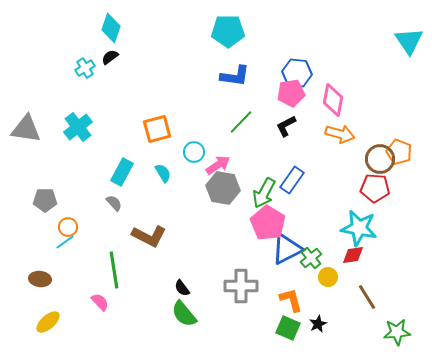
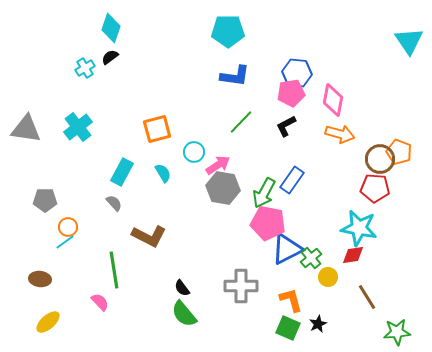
pink pentagon at (268, 223): rotated 20 degrees counterclockwise
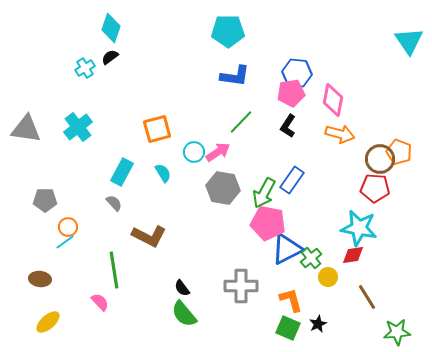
black L-shape at (286, 126): moved 2 px right; rotated 30 degrees counterclockwise
pink arrow at (218, 165): moved 13 px up
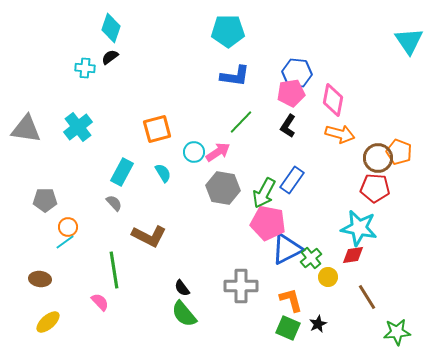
cyan cross at (85, 68): rotated 36 degrees clockwise
brown circle at (380, 159): moved 2 px left, 1 px up
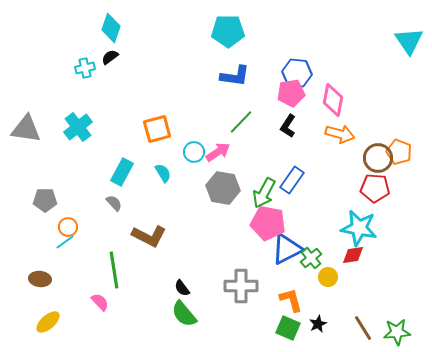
cyan cross at (85, 68): rotated 18 degrees counterclockwise
brown line at (367, 297): moved 4 px left, 31 px down
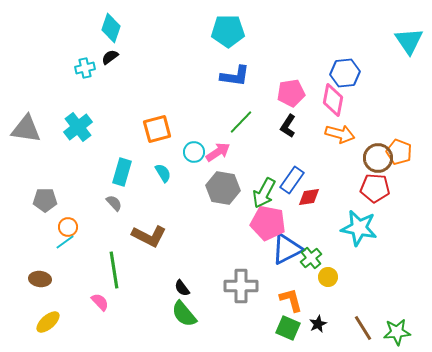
blue hexagon at (297, 73): moved 48 px right; rotated 12 degrees counterclockwise
cyan rectangle at (122, 172): rotated 12 degrees counterclockwise
red diamond at (353, 255): moved 44 px left, 58 px up
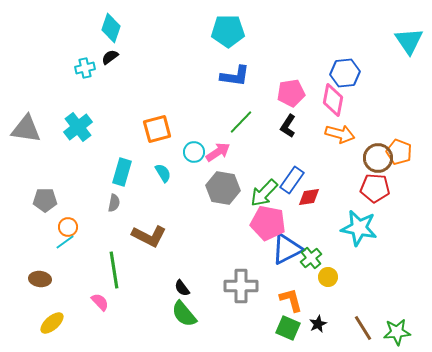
green arrow at (264, 193): rotated 16 degrees clockwise
gray semicircle at (114, 203): rotated 54 degrees clockwise
yellow ellipse at (48, 322): moved 4 px right, 1 px down
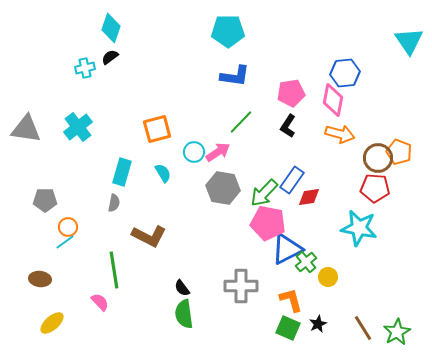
green cross at (311, 258): moved 5 px left, 4 px down
green semicircle at (184, 314): rotated 32 degrees clockwise
green star at (397, 332): rotated 24 degrees counterclockwise
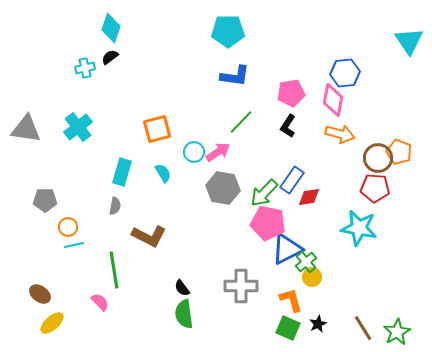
gray semicircle at (114, 203): moved 1 px right, 3 px down
cyan line at (65, 242): moved 9 px right, 3 px down; rotated 24 degrees clockwise
yellow circle at (328, 277): moved 16 px left
brown ellipse at (40, 279): moved 15 px down; rotated 30 degrees clockwise
